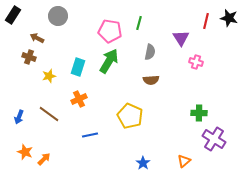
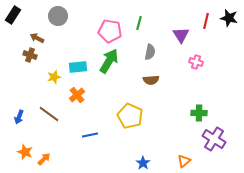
purple triangle: moved 3 px up
brown cross: moved 1 px right, 2 px up
cyan rectangle: rotated 66 degrees clockwise
yellow star: moved 5 px right, 1 px down
orange cross: moved 2 px left, 4 px up; rotated 14 degrees counterclockwise
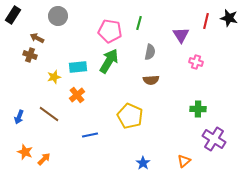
green cross: moved 1 px left, 4 px up
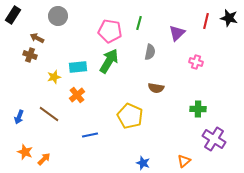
purple triangle: moved 4 px left, 2 px up; rotated 18 degrees clockwise
brown semicircle: moved 5 px right, 8 px down; rotated 14 degrees clockwise
blue star: rotated 16 degrees counterclockwise
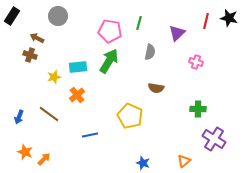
black rectangle: moved 1 px left, 1 px down
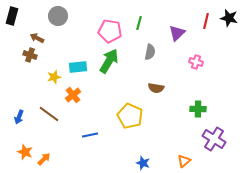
black rectangle: rotated 18 degrees counterclockwise
orange cross: moved 4 px left
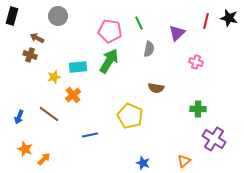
green line: rotated 40 degrees counterclockwise
gray semicircle: moved 1 px left, 3 px up
orange star: moved 3 px up
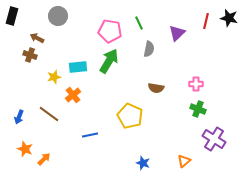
pink cross: moved 22 px down; rotated 16 degrees counterclockwise
green cross: rotated 21 degrees clockwise
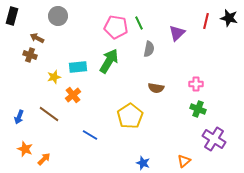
pink pentagon: moved 6 px right, 4 px up
yellow pentagon: rotated 15 degrees clockwise
blue line: rotated 42 degrees clockwise
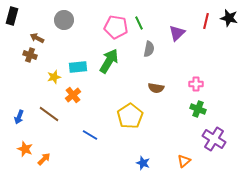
gray circle: moved 6 px right, 4 px down
